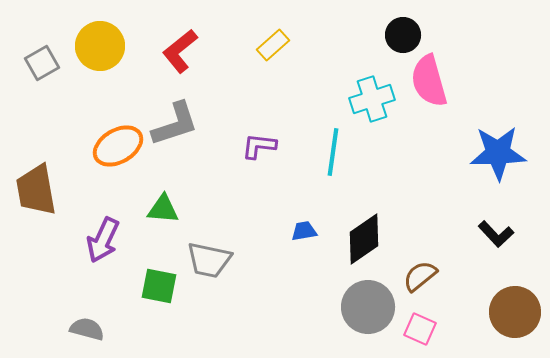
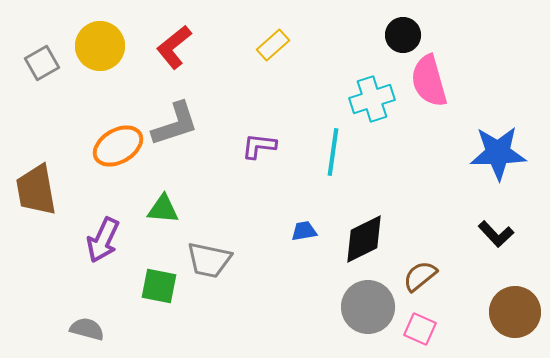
red L-shape: moved 6 px left, 4 px up
black diamond: rotated 8 degrees clockwise
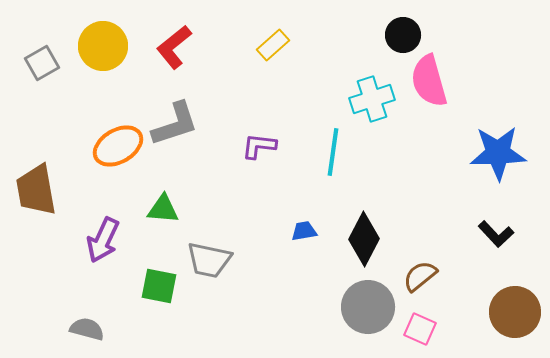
yellow circle: moved 3 px right
black diamond: rotated 36 degrees counterclockwise
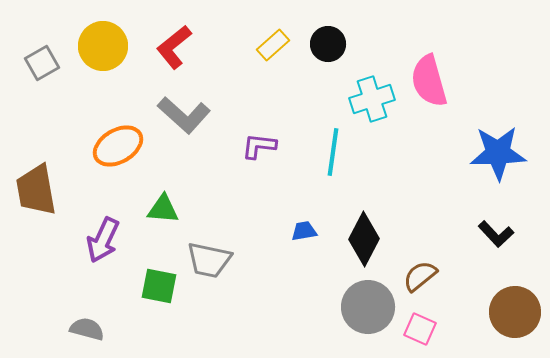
black circle: moved 75 px left, 9 px down
gray L-shape: moved 9 px right, 9 px up; rotated 60 degrees clockwise
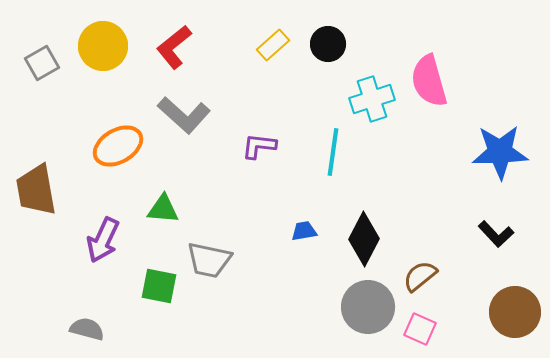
blue star: moved 2 px right, 1 px up
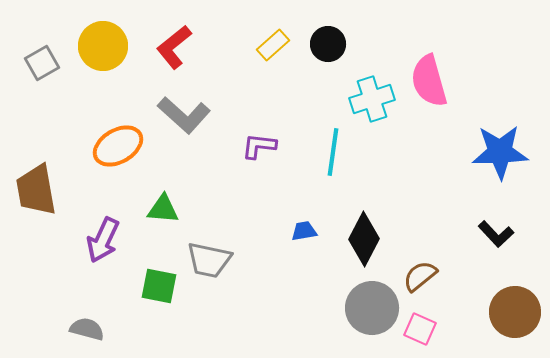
gray circle: moved 4 px right, 1 px down
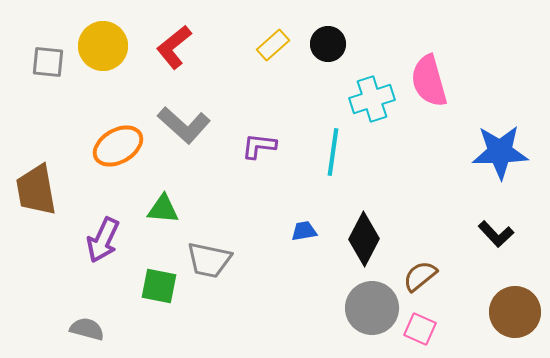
gray square: moved 6 px right, 1 px up; rotated 36 degrees clockwise
gray L-shape: moved 10 px down
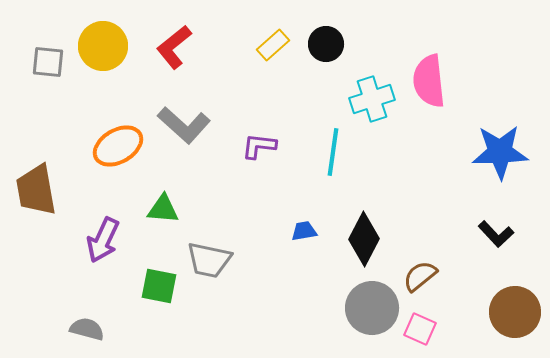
black circle: moved 2 px left
pink semicircle: rotated 10 degrees clockwise
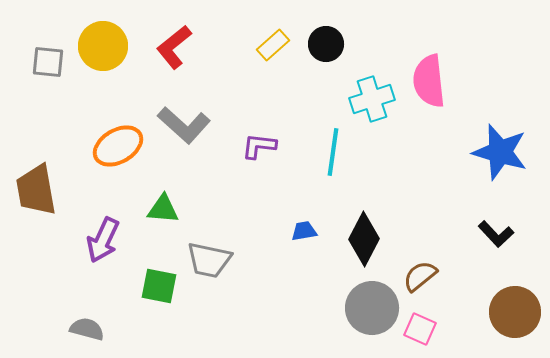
blue star: rotated 18 degrees clockwise
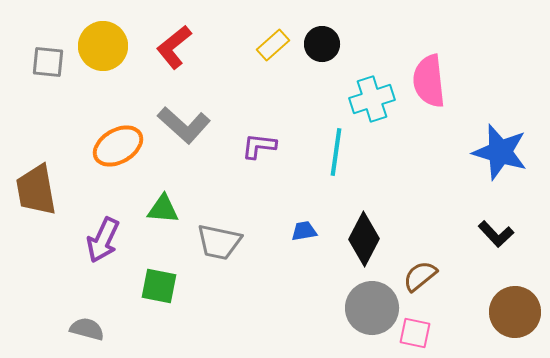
black circle: moved 4 px left
cyan line: moved 3 px right
gray trapezoid: moved 10 px right, 18 px up
pink square: moved 5 px left, 4 px down; rotated 12 degrees counterclockwise
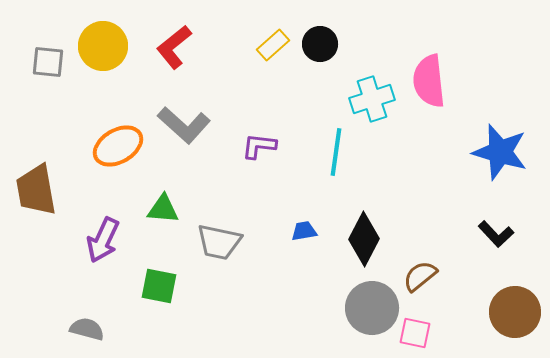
black circle: moved 2 px left
